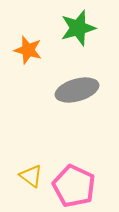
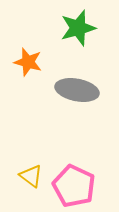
orange star: moved 12 px down
gray ellipse: rotated 27 degrees clockwise
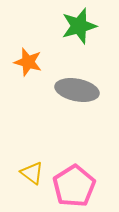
green star: moved 1 px right, 2 px up
yellow triangle: moved 1 px right, 3 px up
pink pentagon: rotated 15 degrees clockwise
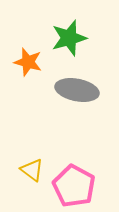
green star: moved 10 px left, 12 px down
yellow triangle: moved 3 px up
pink pentagon: rotated 12 degrees counterclockwise
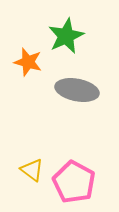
green star: moved 3 px left, 2 px up; rotated 9 degrees counterclockwise
pink pentagon: moved 4 px up
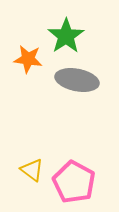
green star: rotated 9 degrees counterclockwise
orange star: moved 3 px up; rotated 8 degrees counterclockwise
gray ellipse: moved 10 px up
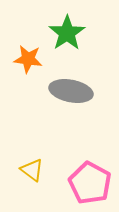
green star: moved 1 px right, 3 px up
gray ellipse: moved 6 px left, 11 px down
pink pentagon: moved 16 px right, 1 px down
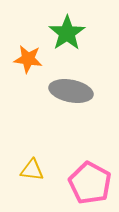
yellow triangle: rotated 30 degrees counterclockwise
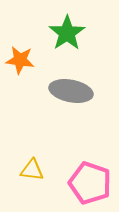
orange star: moved 8 px left, 1 px down
pink pentagon: rotated 9 degrees counterclockwise
